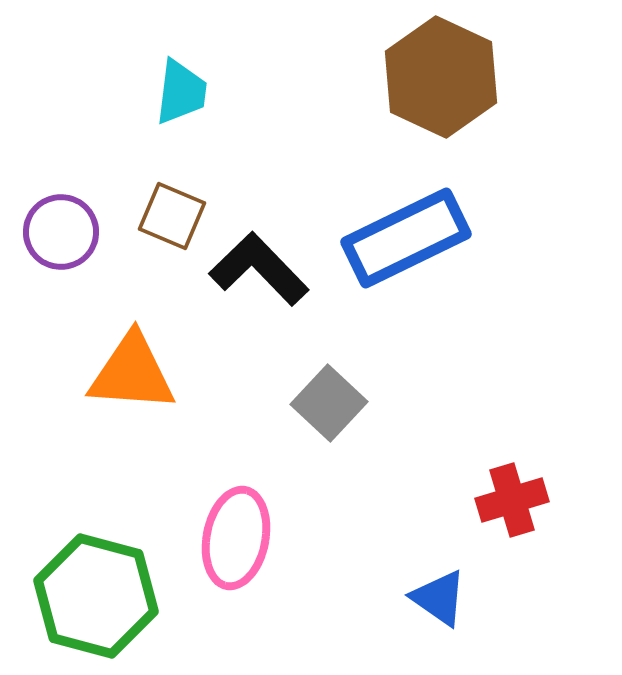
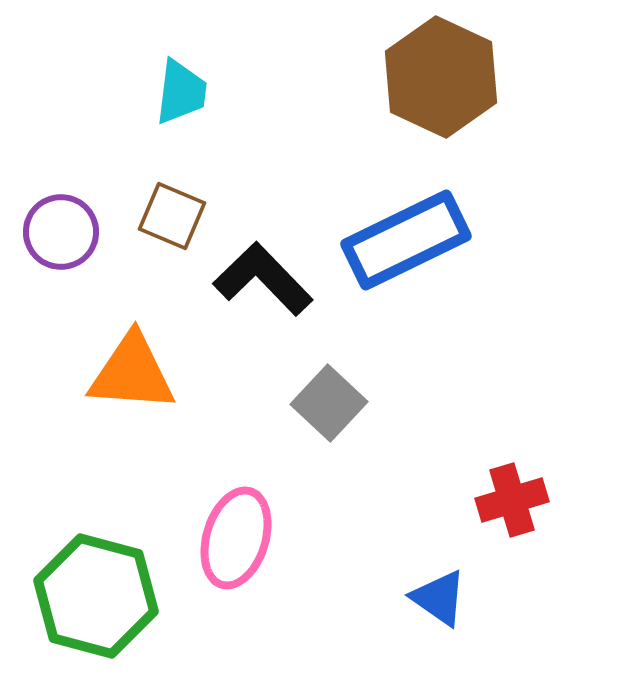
blue rectangle: moved 2 px down
black L-shape: moved 4 px right, 10 px down
pink ellipse: rotated 6 degrees clockwise
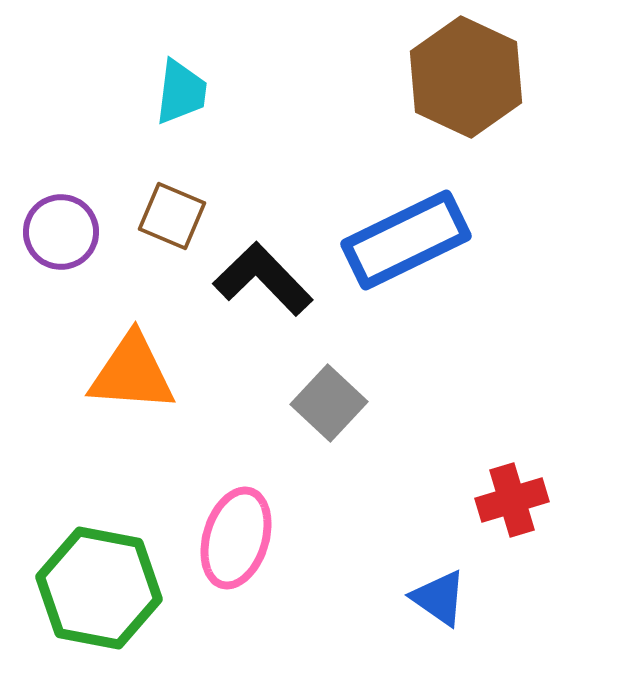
brown hexagon: moved 25 px right
green hexagon: moved 3 px right, 8 px up; rotated 4 degrees counterclockwise
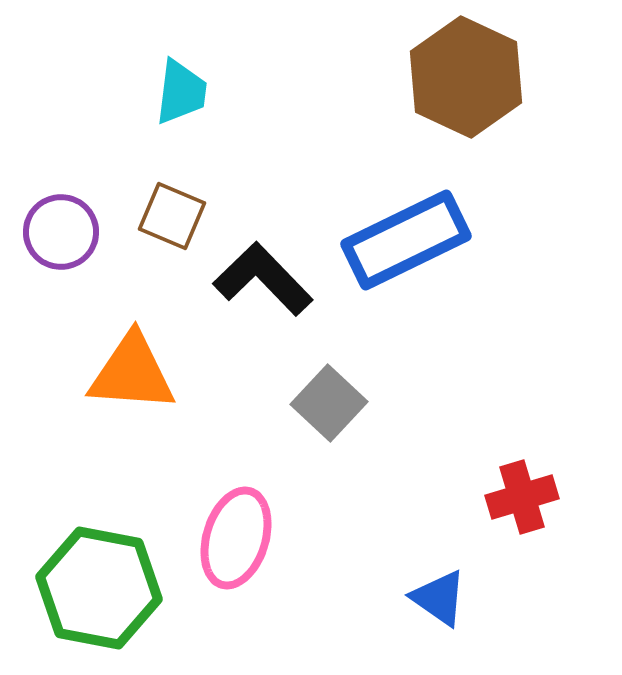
red cross: moved 10 px right, 3 px up
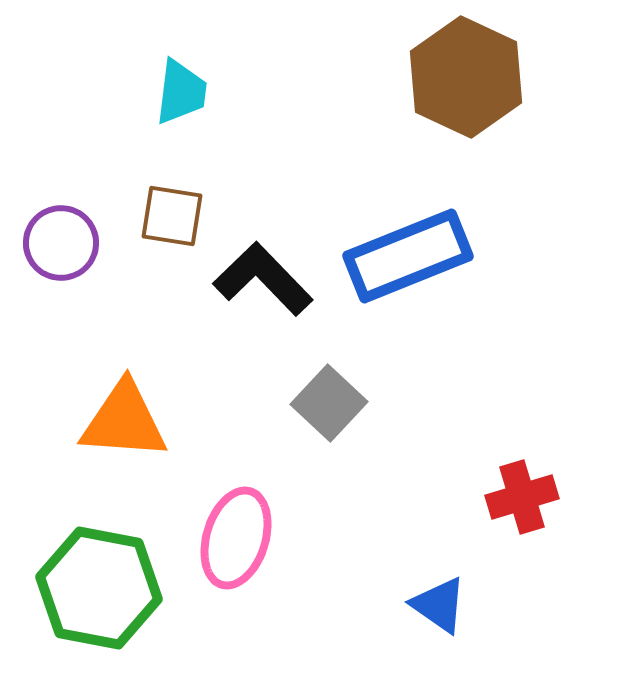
brown square: rotated 14 degrees counterclockwise
purple circle: moved 11 px down
blue rectangle: moved 2 px right, 16 px down; rotated 4 degrees clockwise
orange triangle: moved 8 px left, 48 px down
blue triangle: moved 7 px down
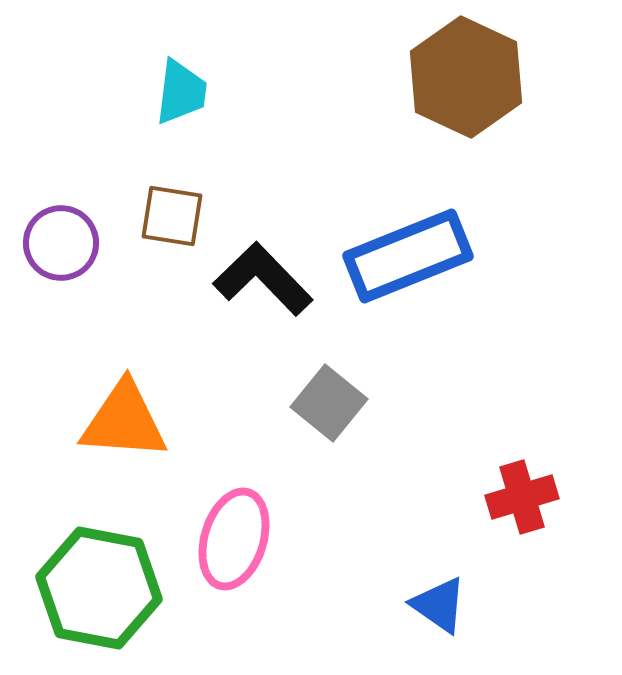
gray square: rotated 4 degrees counterclockwise
pink ellipse: moved 2 px left, 1 px down
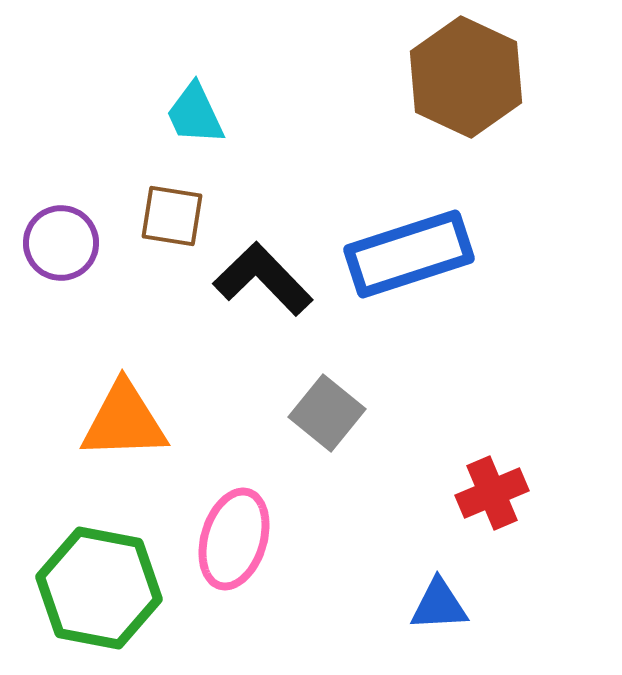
cyan trapezoid: moved 14 px right, 22 px down; rotated 148 degrees clockwise
blue rectangle: moved 1 px right, 2 px up; rotated 4 degrees clockwise
gray square: moved 2 px left, 10 px down
orange triangle: rotated 6 degrees counterclockwise
red cross: moved 30 px left, 4 px up; rotated 6 degrees counterclockwise
blue triangle: rotated 38 degrees counterclockwise
